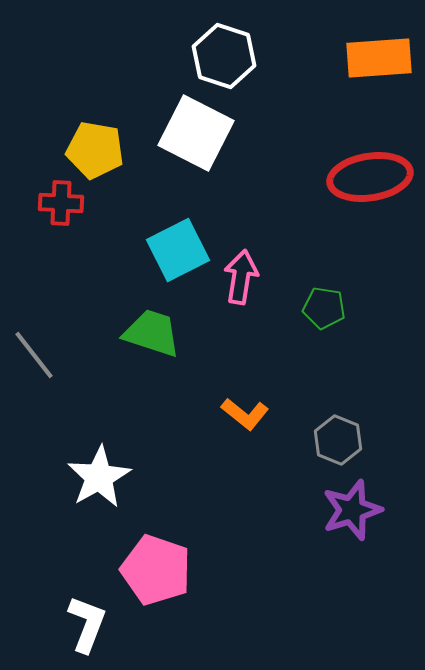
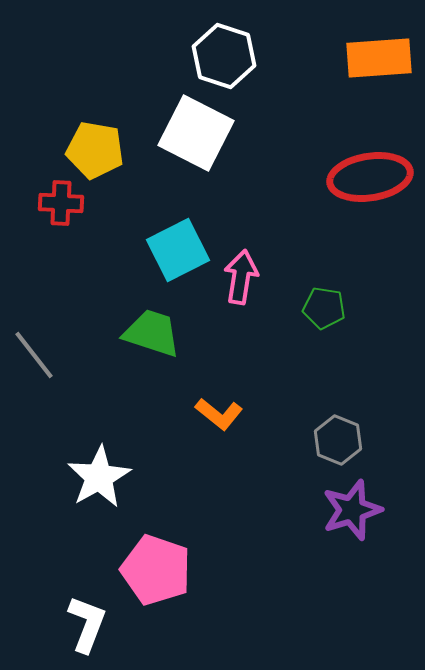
orange L-shape: moved 26 px left
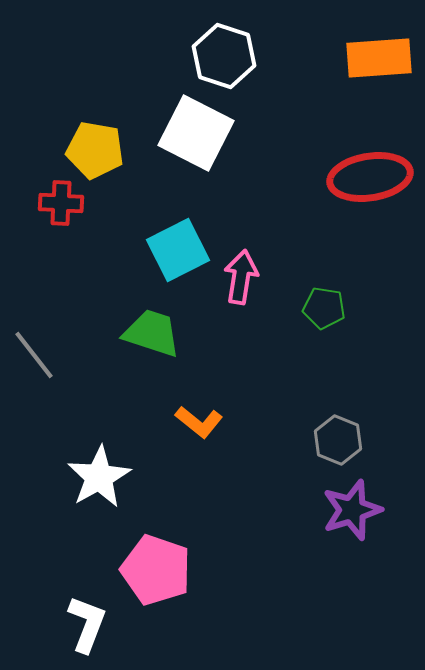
orange L-shape: moved 20 px left, 8 px down
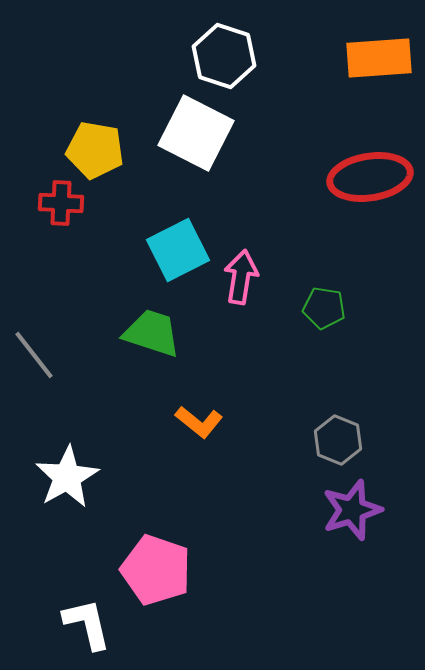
white star: moved 32 px left
white L-shape: rotated 34 degrees counterclockwise
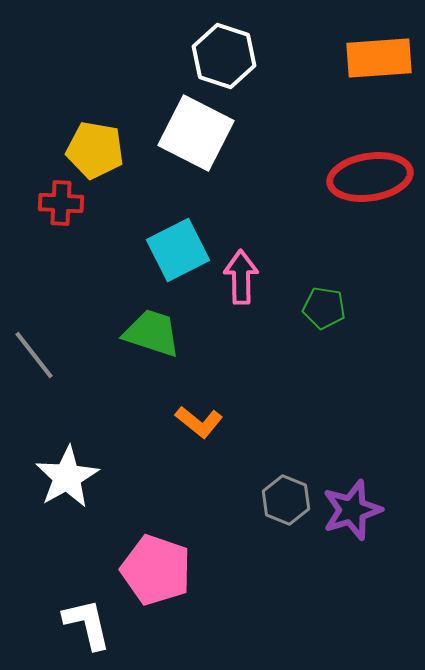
pink arrow: rotated 10 degrees counterclockwise
gray hexagon: moved 52 px left, 60 px down
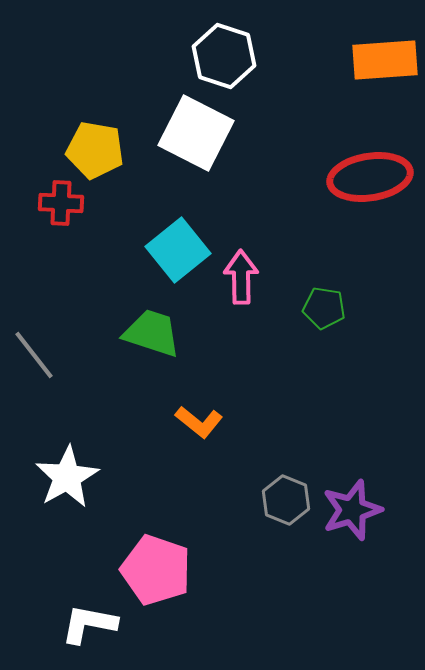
orange rectangle: moved 6 px right, 2 px down
cyan square: rotated 12 degrees counterclockwise
white L-shape: moved 2 px right; rotated 66 degrees counterclockwise
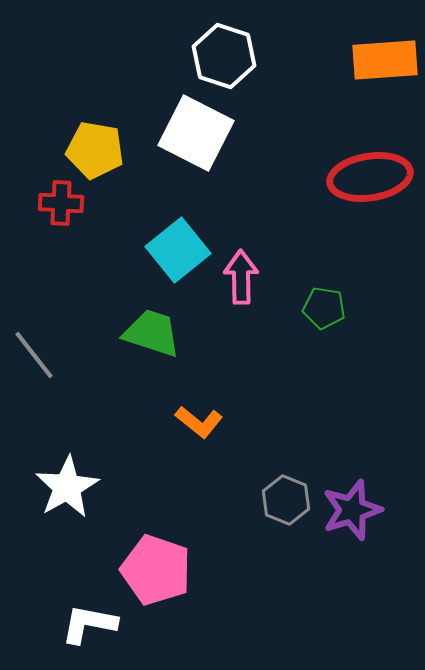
white star: moved 10 px down
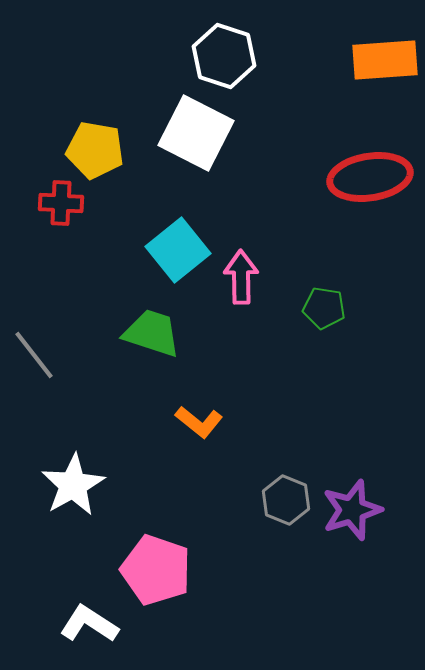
white star: moved 6 px right, 2 px up
white L-shape: rotated 22 degrees clockwise
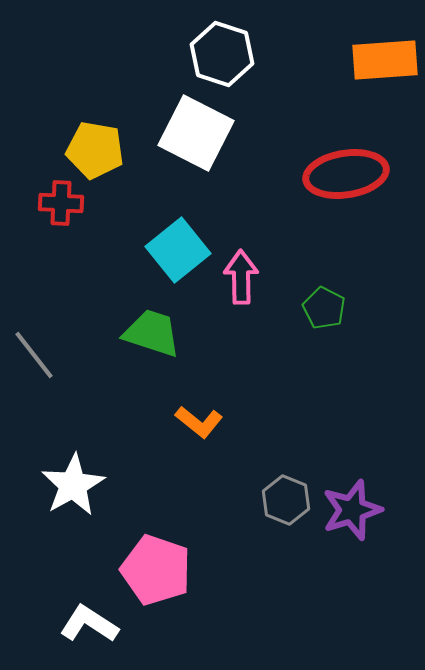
white hexagon: moved 2 px left, 2 px up
red ellipse: moved 24 px left, 3 px up
green pentagon: rotated 18 degrees clockwise
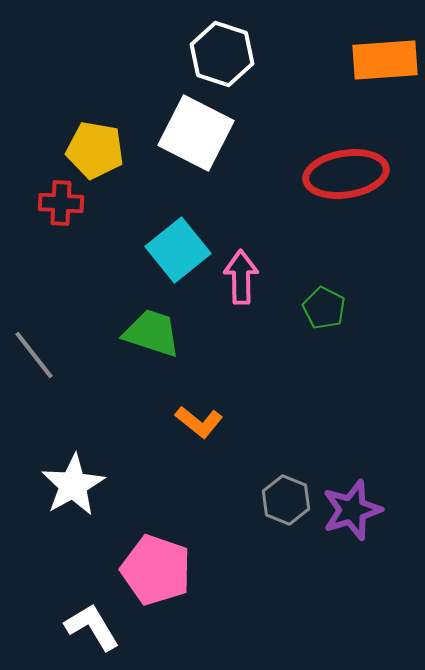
white L-shape: moved 3 px right, 3 px down; rotated 26 degrees clockwise
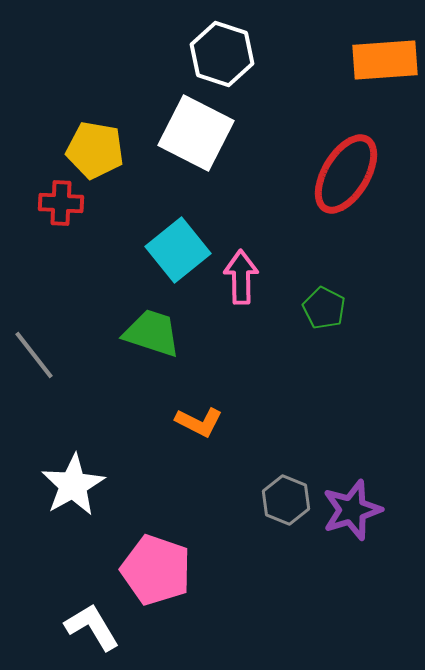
red ellipse: rotated 50 degrees counterclockwise
orange L-shape: rotated 12 degrees counterclockwise
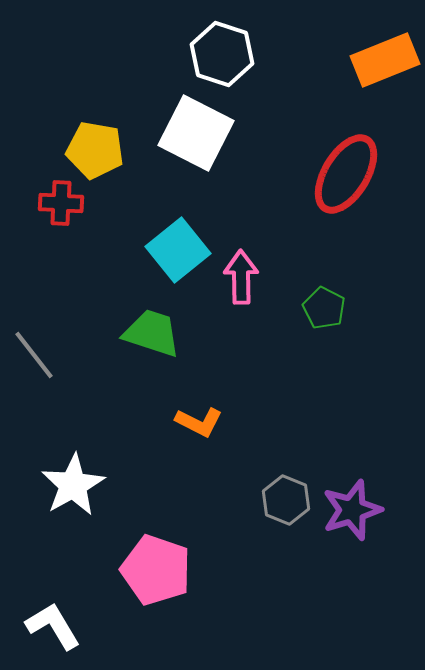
orange rectangle: rotated 18 degrees counterclockwise
white L-shape: moved 39 px left, 1 px up
